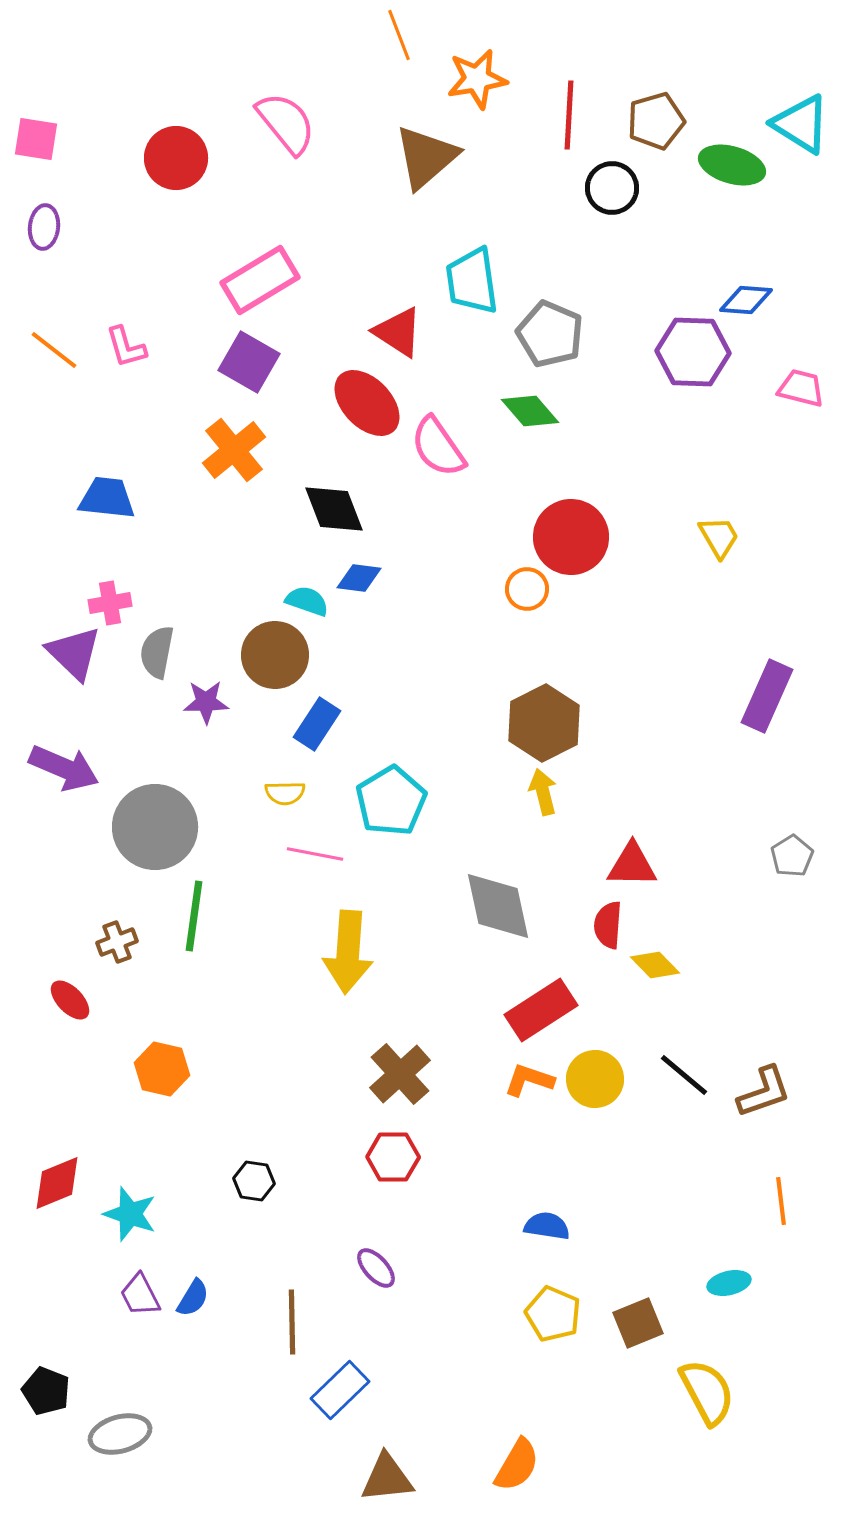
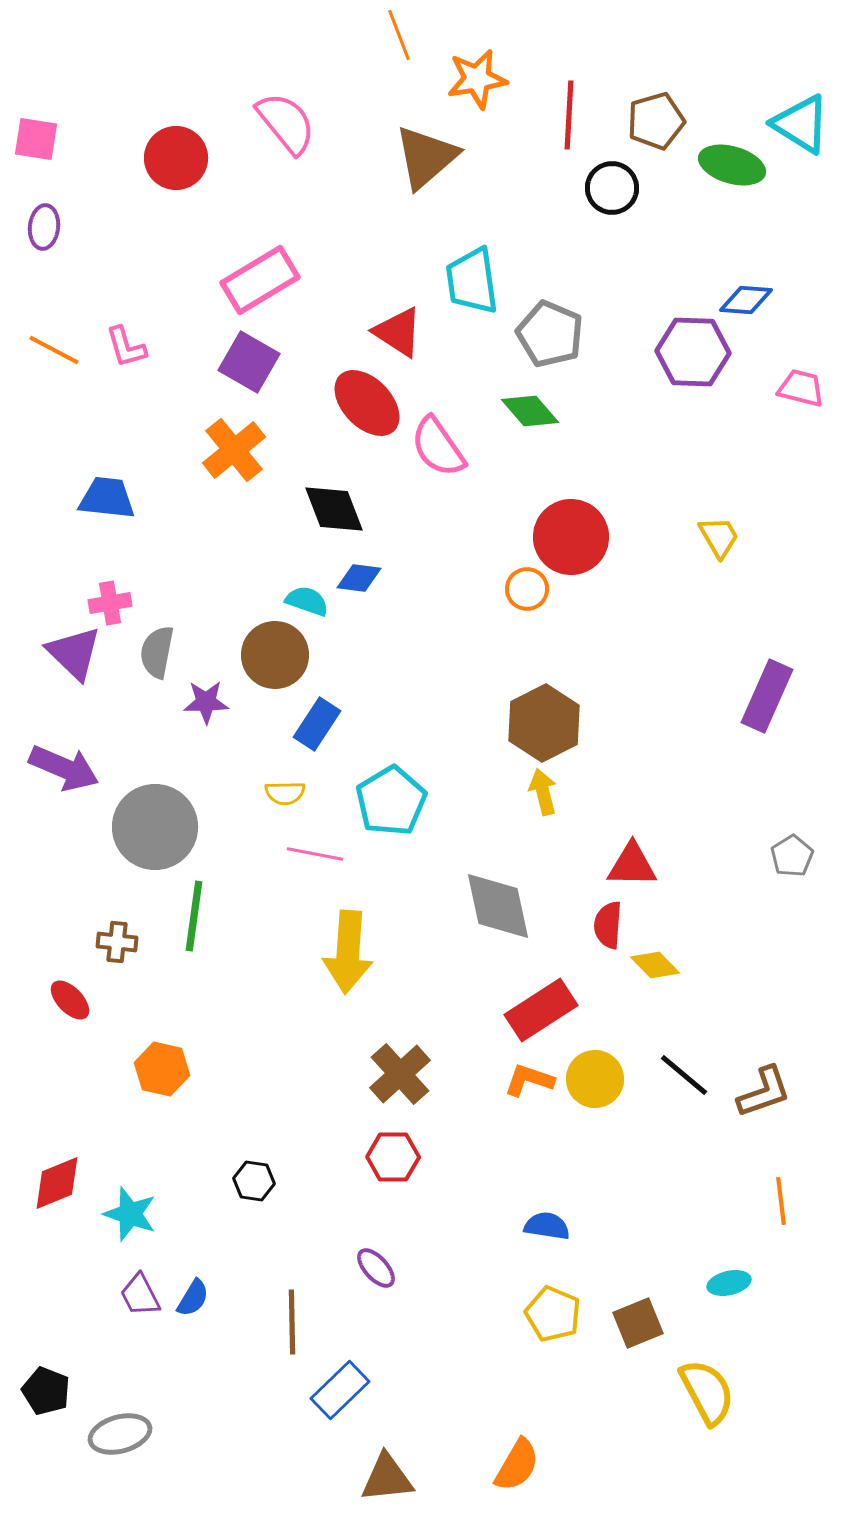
orange line at (54, 350): rotated 10 degrees counterclockwise
brown cross at (117, 942): rotated 27 degrees clockwise
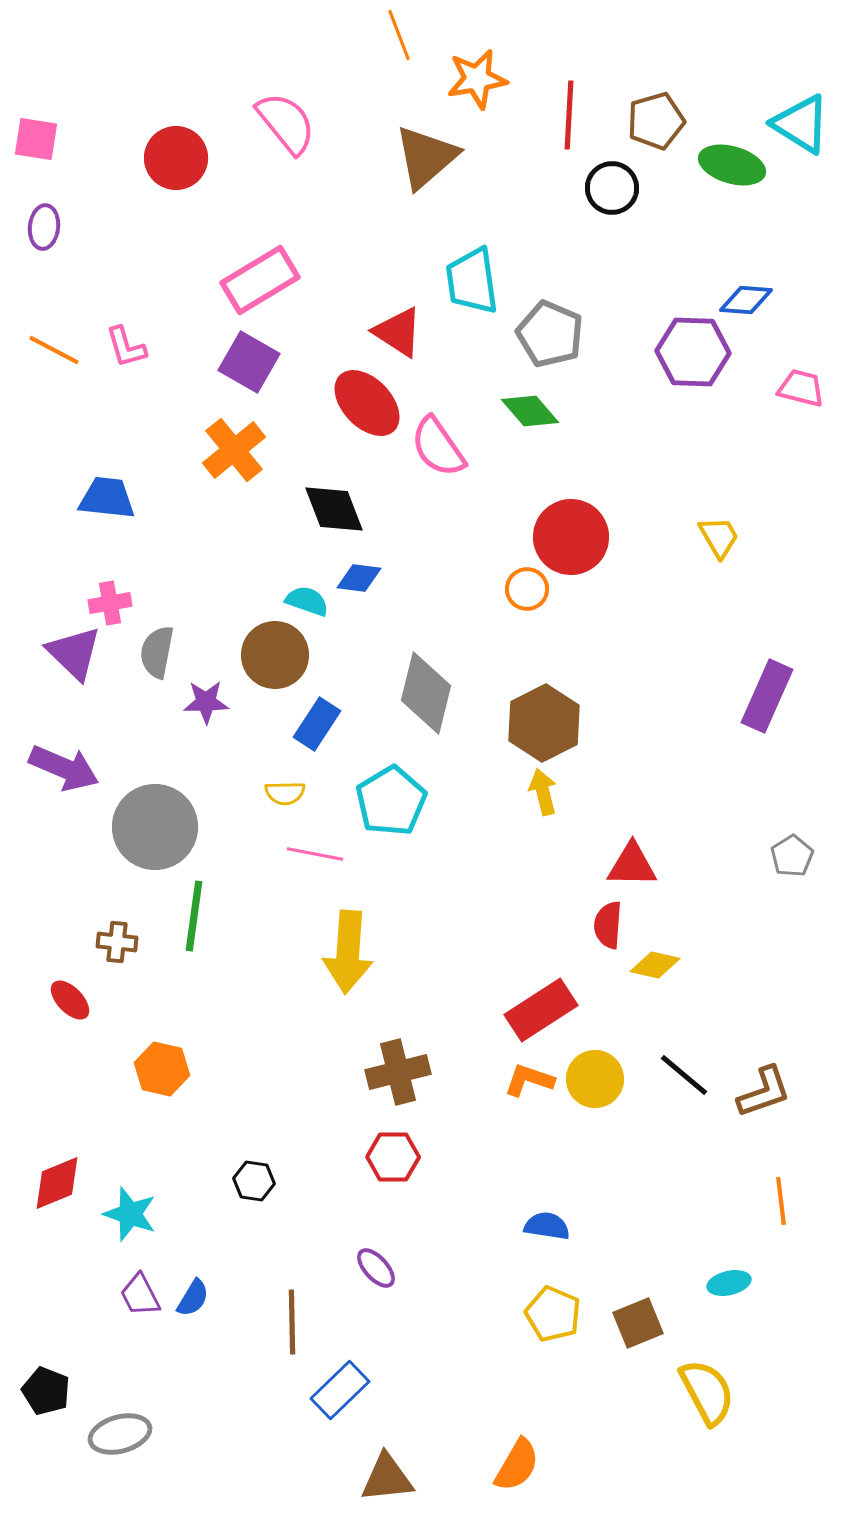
gray diamond at (498, 906): moved 72 px left, 213 px up; rotated 26 degrees clockwise
yellow diamond at (655, 965): rotated 33 degrees counterclockwise
brown cross at (400, 1074): moved 2 px left, 2 px up; rotated 28 degrees clockwise
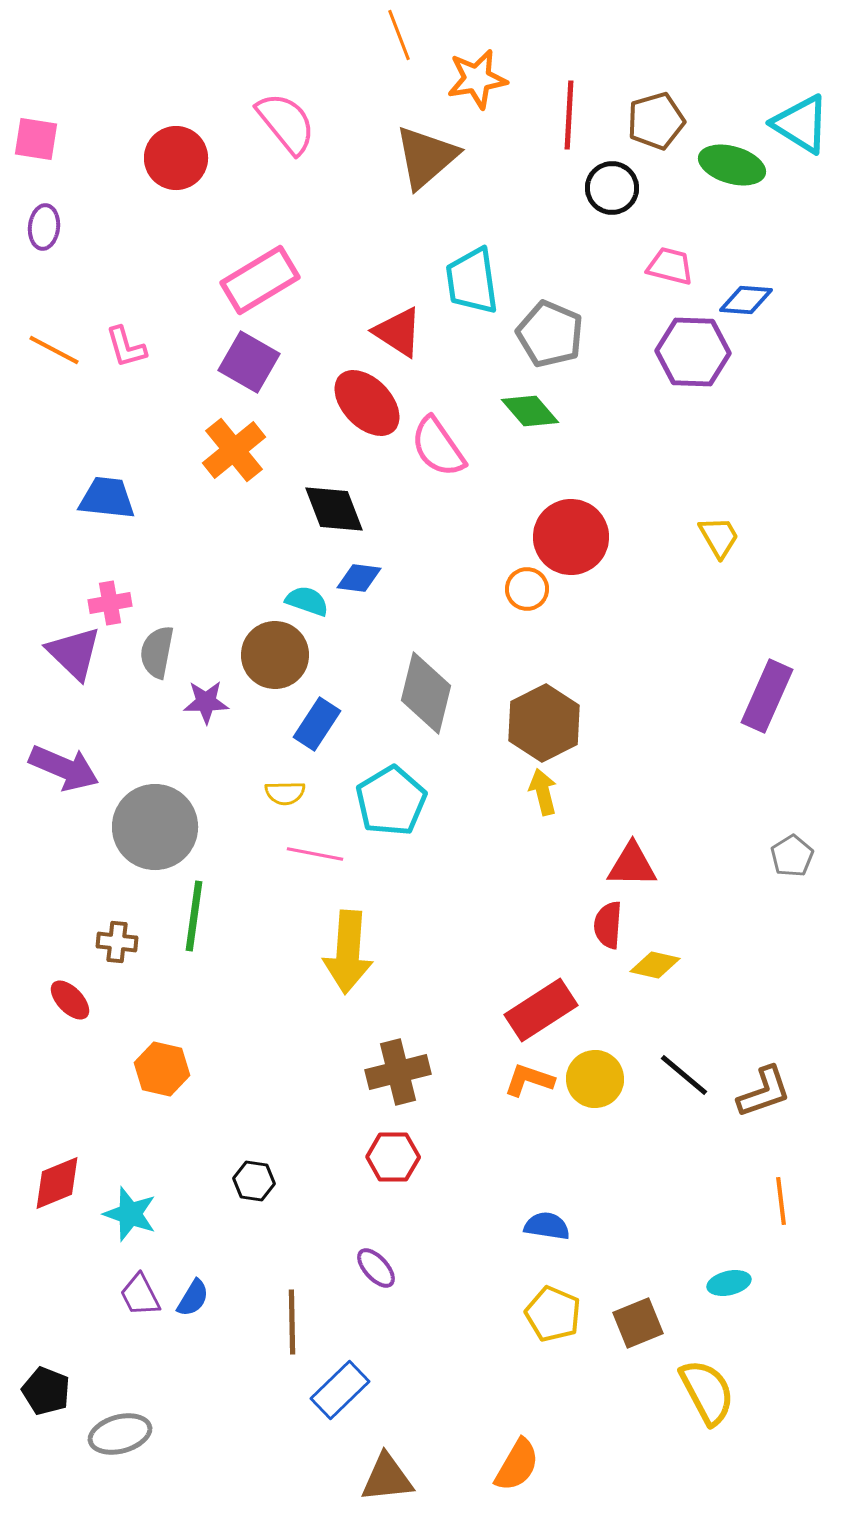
pink trapezoid at (801, 388): moved 131 px left, 122 px up
